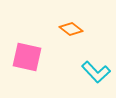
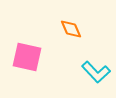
orange diamond: rotated 30 degrees clockwise
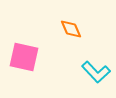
pink square: moved 3 px left
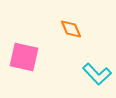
cyan L-shape: moved 1 px right, 2 px down
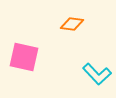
orange diamond: moved 1 px right, 5 px up; rotated 60 degrees counterclockwise
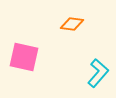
cyan L-shape: moved 1 px right, 1 px up; rotated 96 degrees counterclockwise
